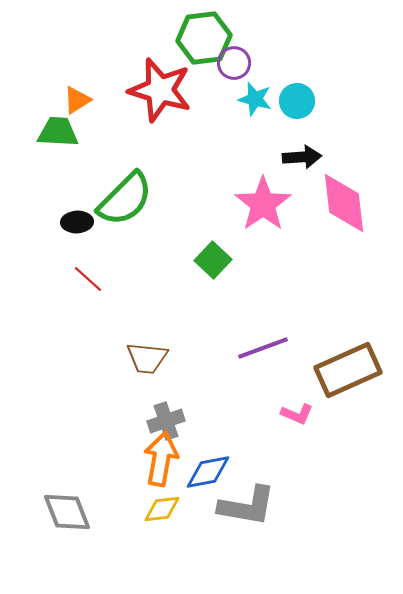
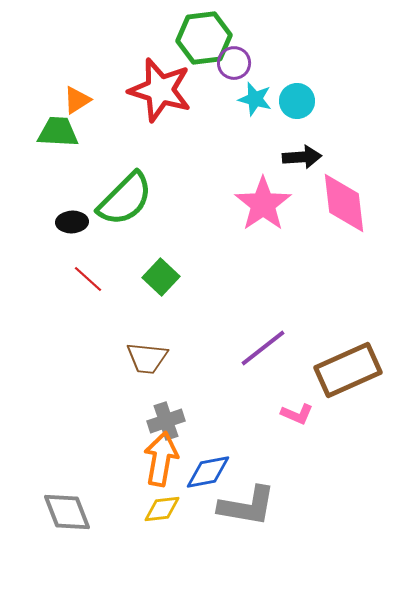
black ellipse: moved 5 px left
green square: moved 52 px left, 17 px down
purple line: rotated 18 degrees counterclockwise
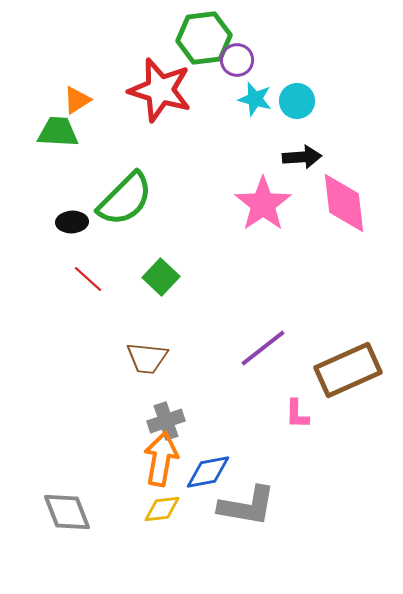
purple circle: moved 3 px right, 3 px up
pink L-shape: rotated 68 degrees clockwise
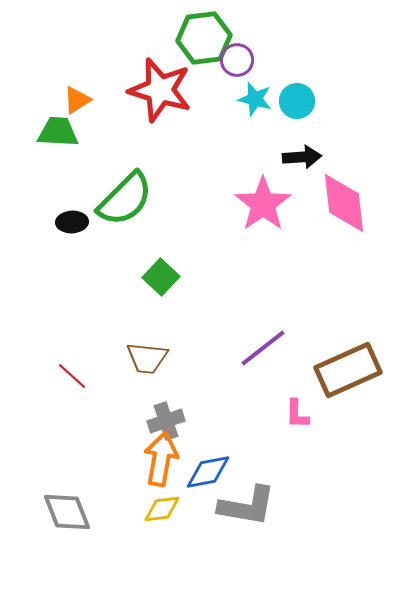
red line: moved 16 px left, 97 px down
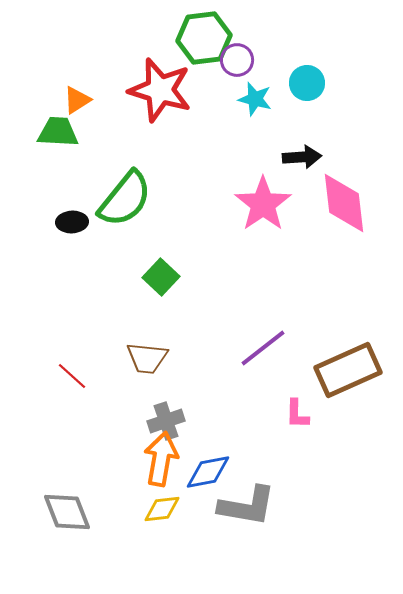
cyan circle: moved 10 px right, 18 px up
green semicircle: rotated 6 degrees counterclockwise
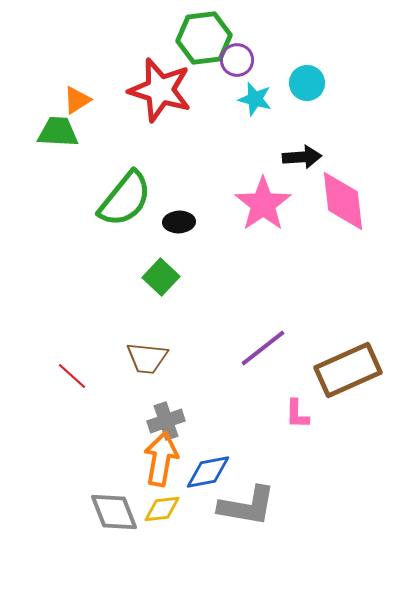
pink diamond: moved 1 px left, 2 px up
black ellipse: moved 107 px right
gray diamond: moved 47 px right
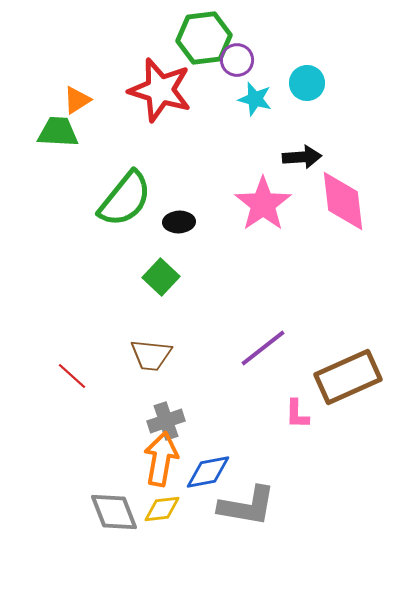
brown trapezoid: moved 4 px right, 3 px up
brown rectangle: moved 7 px down
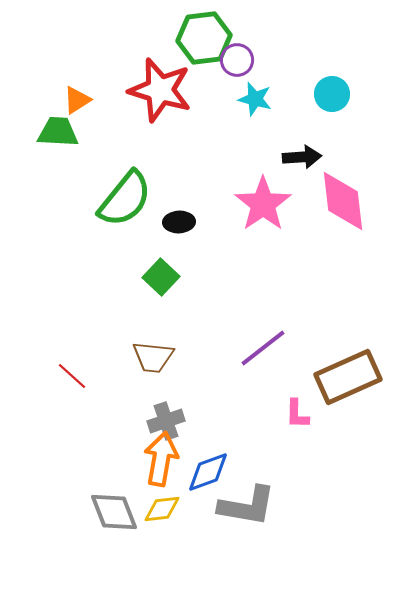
cyan circle: moved 25 px right, 11 px down
brown trapezoid: moved 2 px right, 2 px down
blue diamond: rotated 9 degrees counterclockwise
